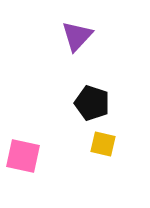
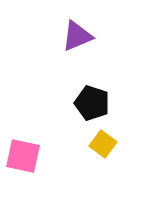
purple triangle: rotated 24 degrees clockwise
yellow square: rotated 24 degrees clockwise
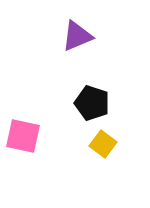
pink square: moved 20 px up
